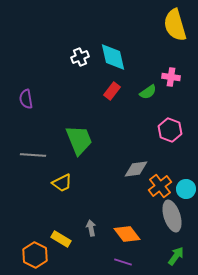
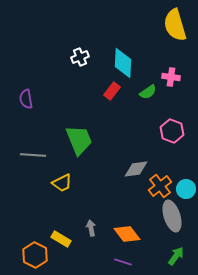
cyan diamond: moved 10 px right, 6 px down; rotated 16 degrees clockwise
pink hexagon: moved 2 px right, 1 px down
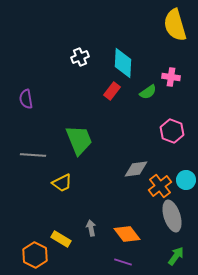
cyan circle: moved 9 px up
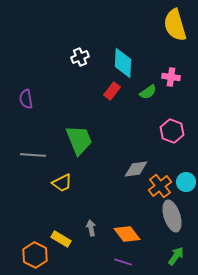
cyan circle: moved 2 px down
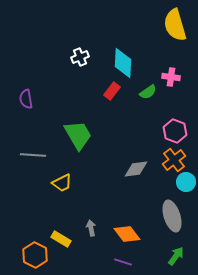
pink hexagon: moved 3 px right
green trapezoid: moved 1 px left, 5 px up; rotated 8 degrees counterclockwise
orange cross: moved 14 px right, 26 px up
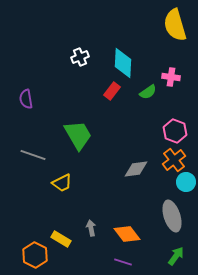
gray line: rotated 15 degrees clockwise
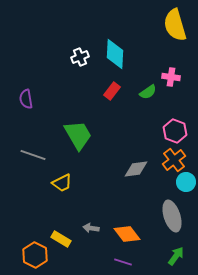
cyan diamond: moved 8 px left, 9 px up
gray arrow: rotated 70 degrees counterclockwise
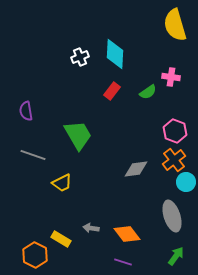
purple semicircle: moved 12 px down
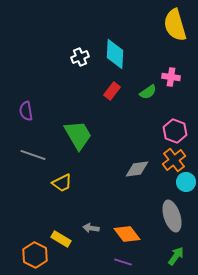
gray diamond: moved 1 px right
